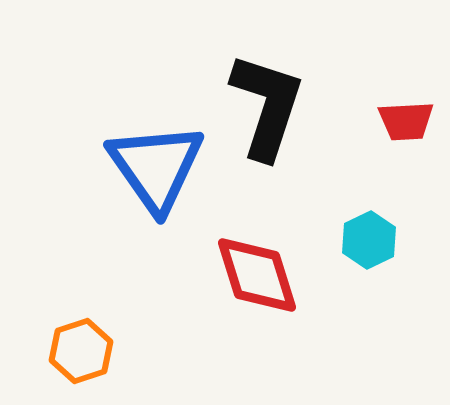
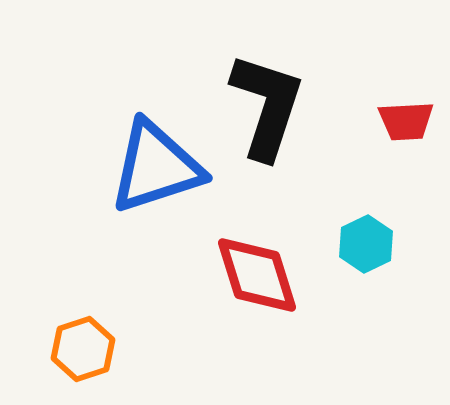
blue triangle: rotated 47 degrees clockwise
cyan hexagon: moved 3 px left, 4 px down
orange hexagon: moved 2 px right, 2 px up
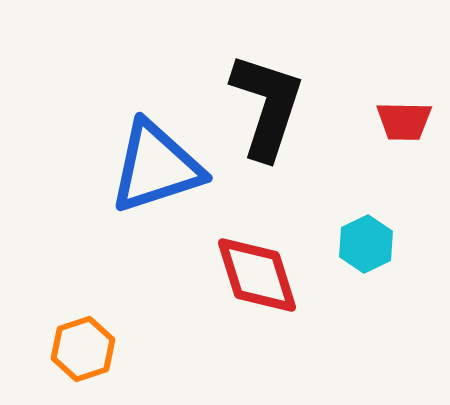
red trapezoid: moved 2 px left; rotated 4 degrees clockwise
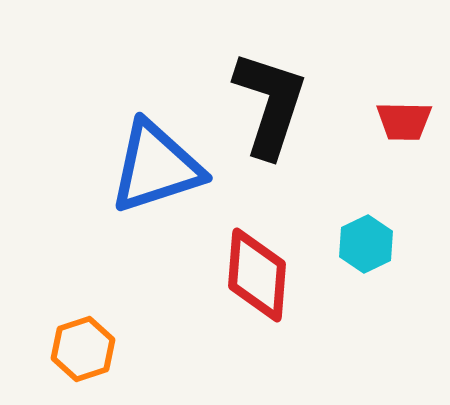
black L-shape: moved 3 px right, 2 px up
red diamond: rotated 22 degrees clockwise
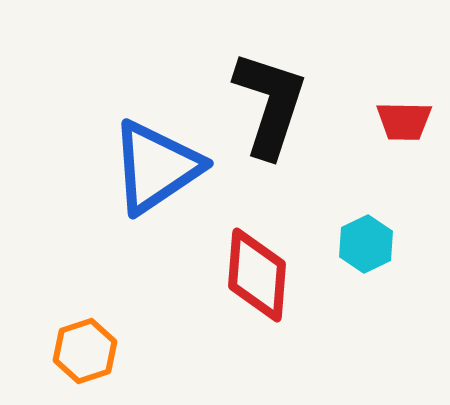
blue triangle: rotated 16 degrees counterclockwise
orange hexagon: moved 2 px right, 2 px down
